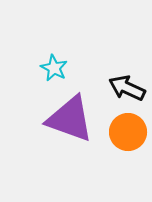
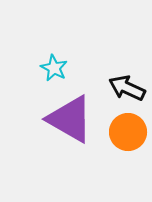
purple triangle: rotated 10 degrees clockwise
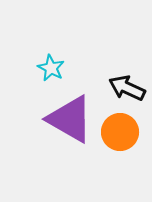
cyan star: moved 3 px left
orange circle: moved 8 px left
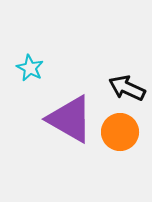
cyan star: moved 21 px left
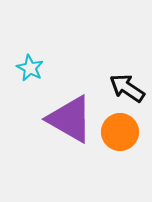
black arrow: rotated 9 degrees clockwise
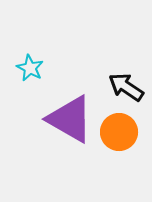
black arrow: moved 1 px left, 1 px up
orange circle: moved 1 px left
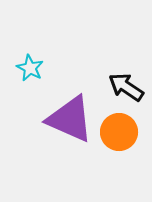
purple triangle: rotated 6 degrees counterclockwise
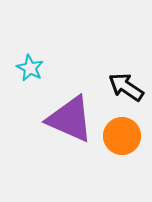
orange circle: moved 3 px right, 4 px down
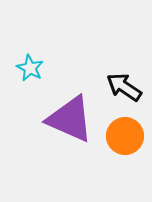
black arrow: moved 2 px left
orange circle: moved 3 px right
